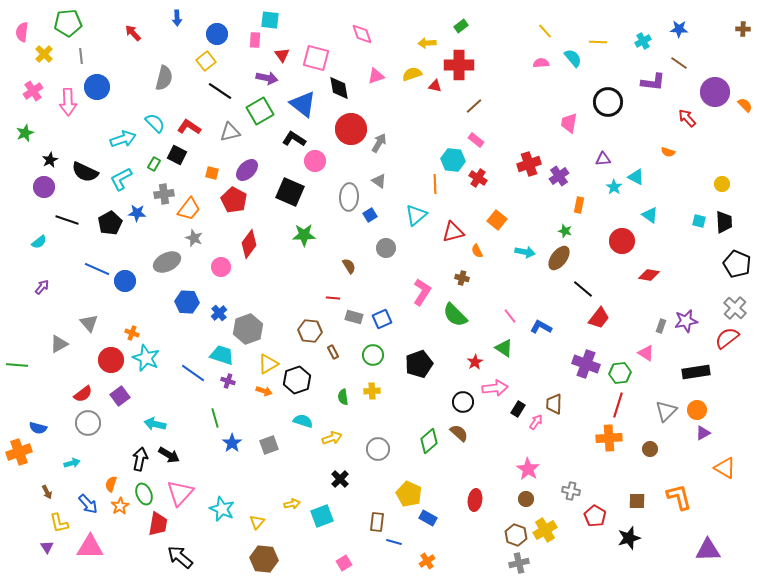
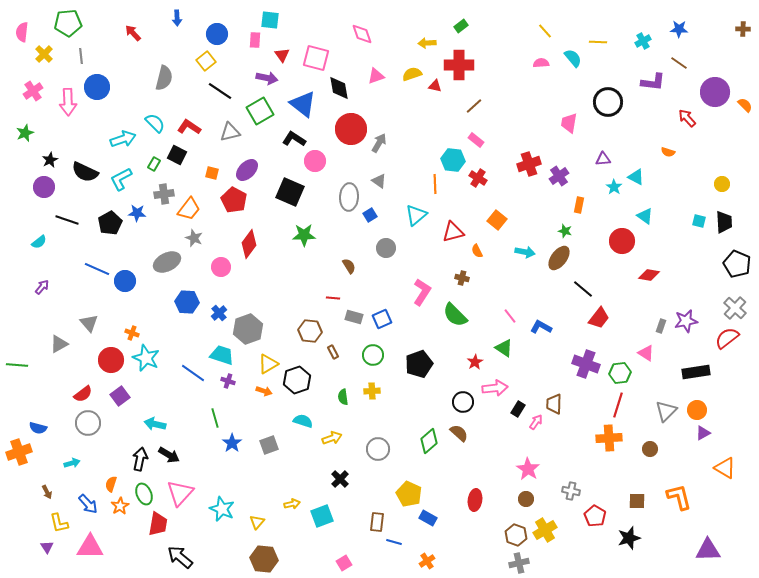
cyan triangle at (650, 215): moved 5 px left, 1 px down
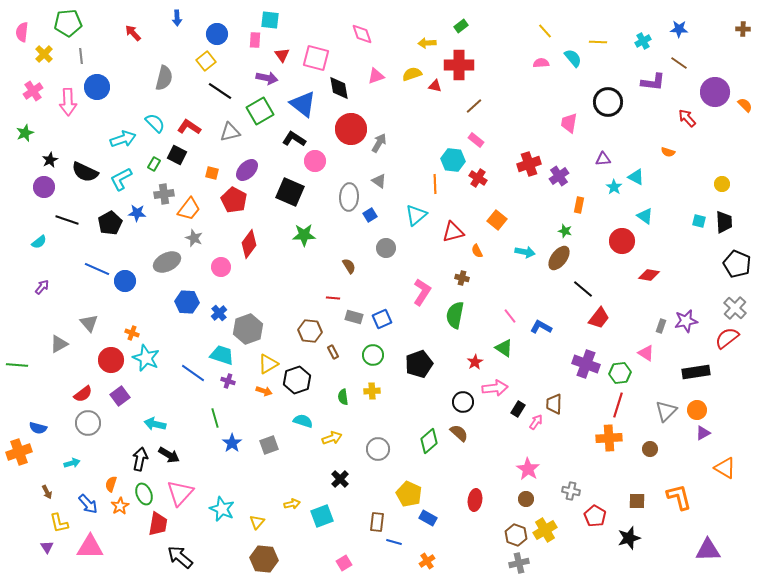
green semicircle at (455, 315): rotated 56 degrees clockwise
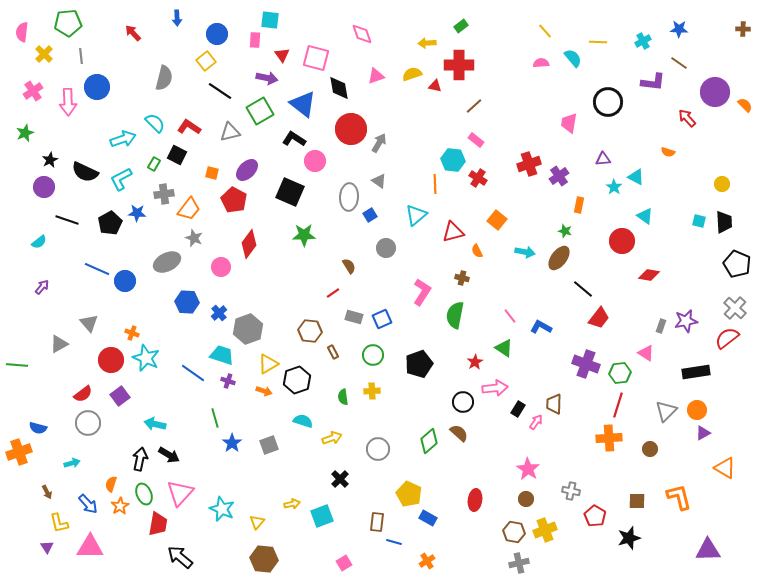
red line at (333, 298): moved 5 px up; rotated 40 degrees counterclockwise
yellow cross at (545, 530): rotated 10 degrees clockwise
brown hexagon at (516, 535): moved 2 px left, 3 px up; rotated 10 degrees counterclockwise
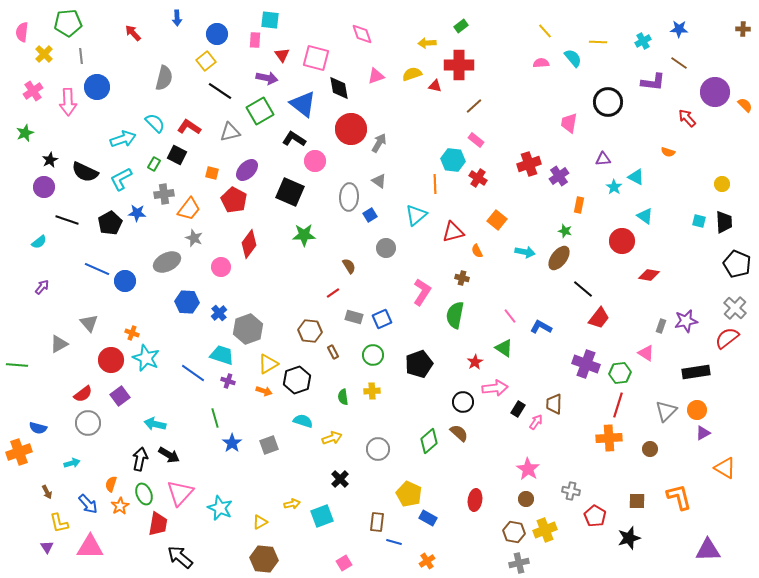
cyan star at (222, 509): moved 2 px left, 1 px up
yellow triangle at (257, 522): moved 3 px right; rotated 21 degrees clockwise
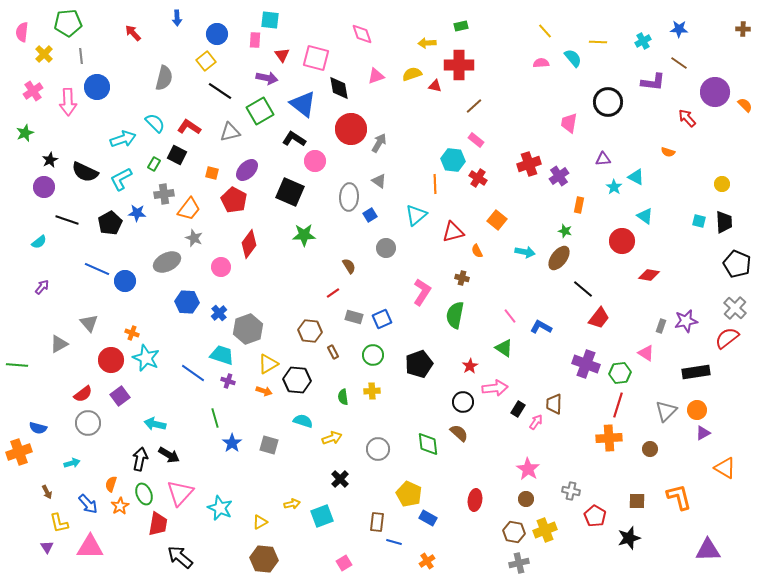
green rectangle at (461, 26): rotated 24 degrees clockwise
red star at (475, 362): moved 5 px left, 4 px down
black hexagon at (297, 380): rotated 24 degrees clockwise
green diamond at (429, 441): moved 1 px left, 3 px down; rotated 55 degrees counterclockwise
gray square at (269, 445): rotated 36 degrees clockwise
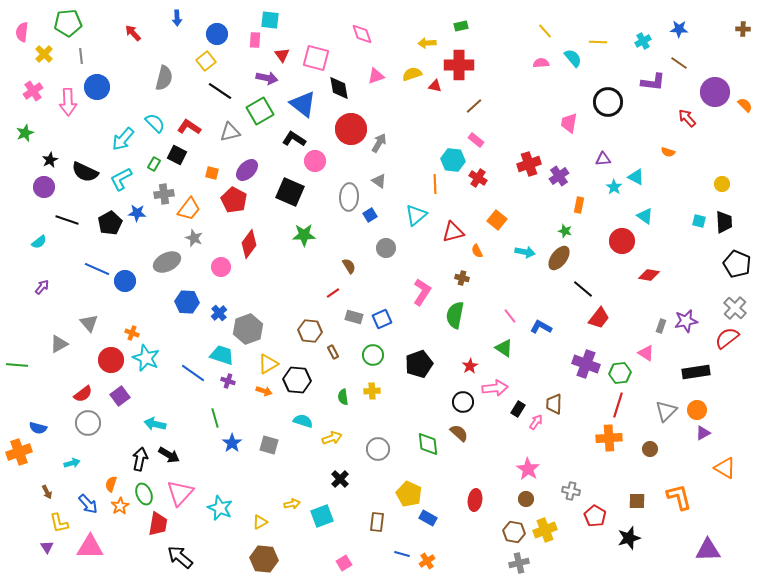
cyan arrow at (123, 139): rotated 150 degrees clockwise
blue line at (394, 542): moved 8 px right, 12 px down
